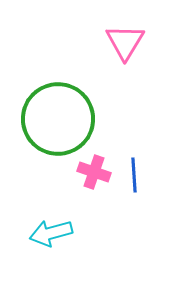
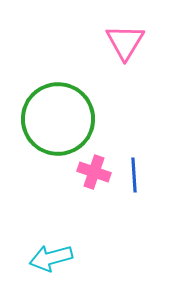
cyan arrow: moved 25 px down
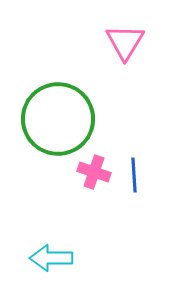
cyan arrow: rotated 15 degrees clockwise
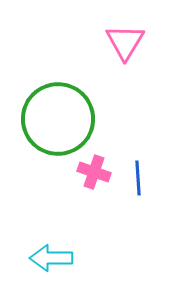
blue line: moved 4 px right, 3 px down
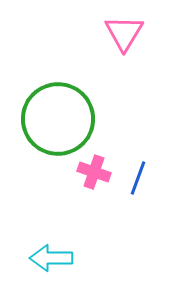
pink triangle: moved 1 px left, 9 px up
blue line: rotated 24 degrees clockwise
